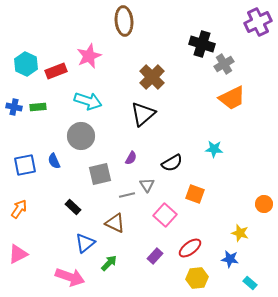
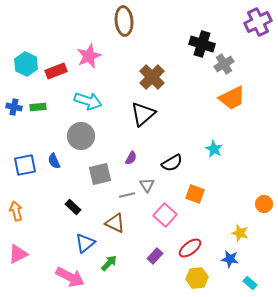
cyan star: rotated 24 degrees clockwise
orange arrow: moved 3 px left, 2 px down; rotated 48 degrees counterclockwise
pink arrow: rotated 8 degrees clockwise
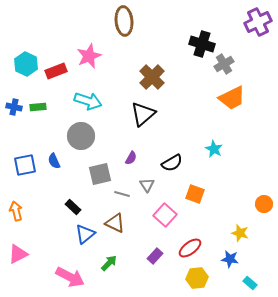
gray line: moved 5 px left, 1 px up; rotated 28 degrees clockwise
blue triangle: moved 9 px up
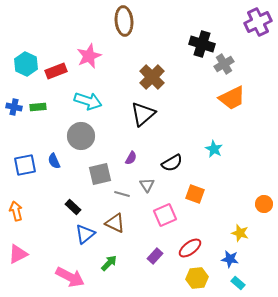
pink square: rotated 25 degrees clockwise
cyan rectangle: moved 12 px left
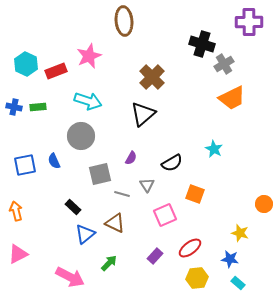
purple cross: moved 9 px left; rotated 24 degrees clockwise
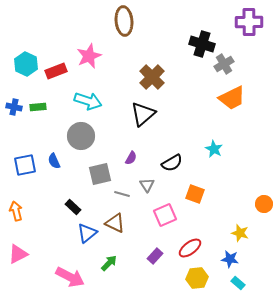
blue triangle: moved 2 px right, 1 px up
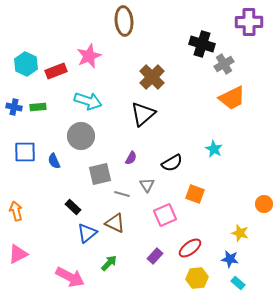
blue square: moved 13 px up; rotated 10 degrees clockwise
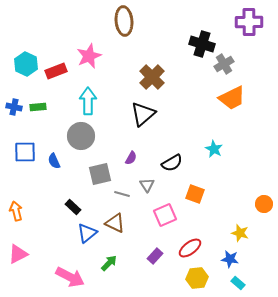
cyan arrow: rotated 108 degrees counterclockwise
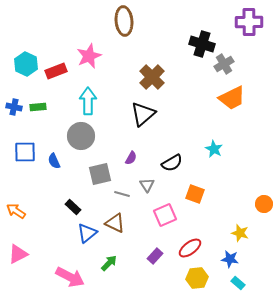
orange arrow: rotated 42 degrees counterclockwise
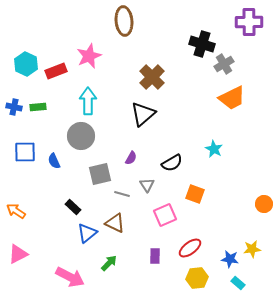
yellow star: moved 12 px right, 16 px down; rotated 24 degrees counterclockwise
purple rectangle: rotated 42 degrees counterclockwise
